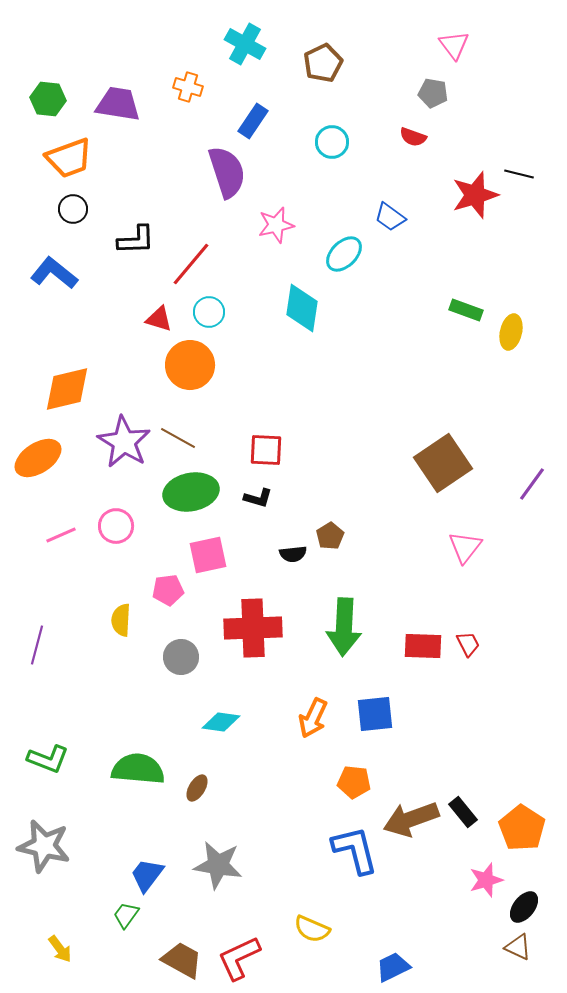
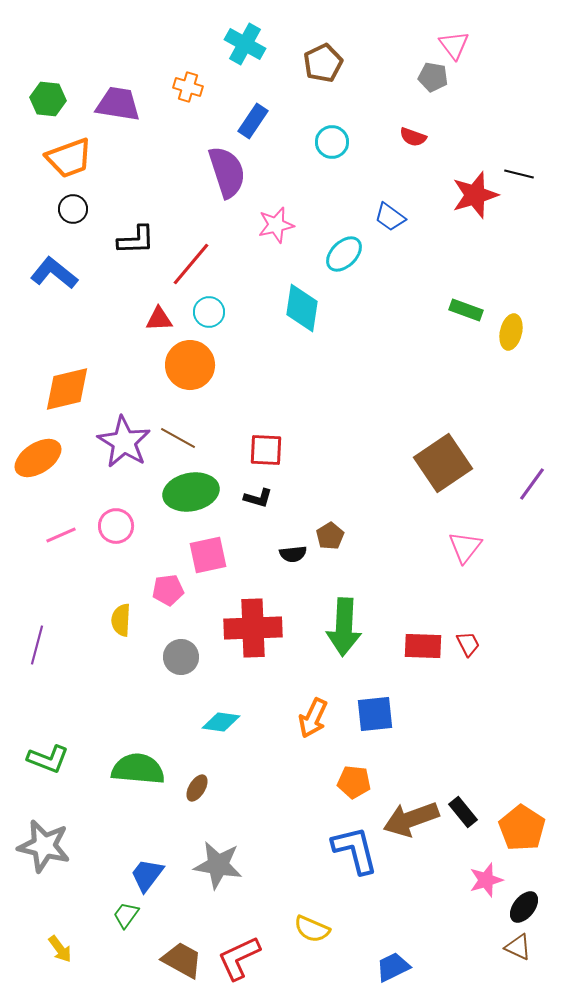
gray pentagon at (433, 93): moved 16 px up
red triangle at (159, 319): rotated 20 degrees counterclockwise
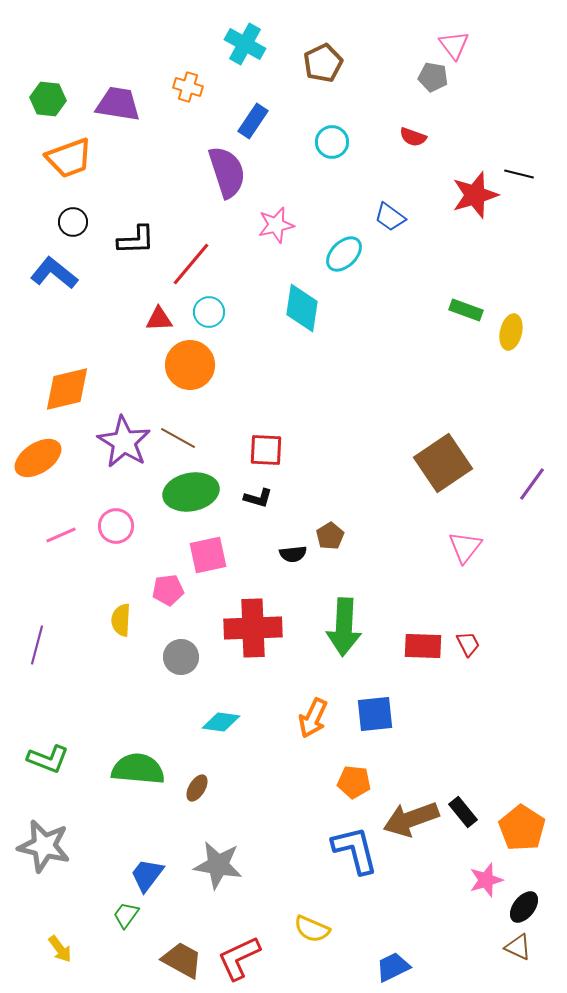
black circle at (73, 209): moved 13 px down
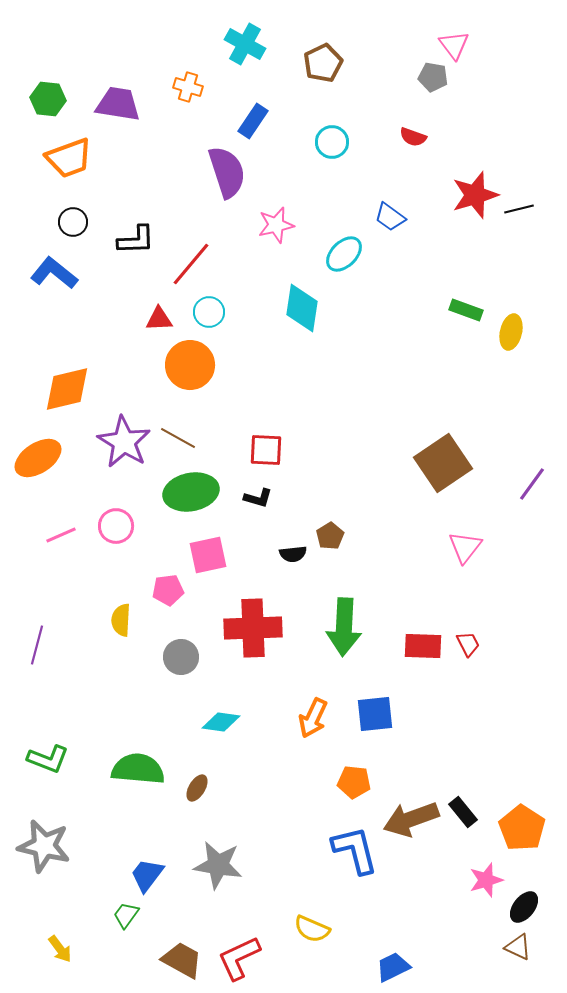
black line at (519, 174): moved 35 px down; rotated 28 degrees counterclockwise
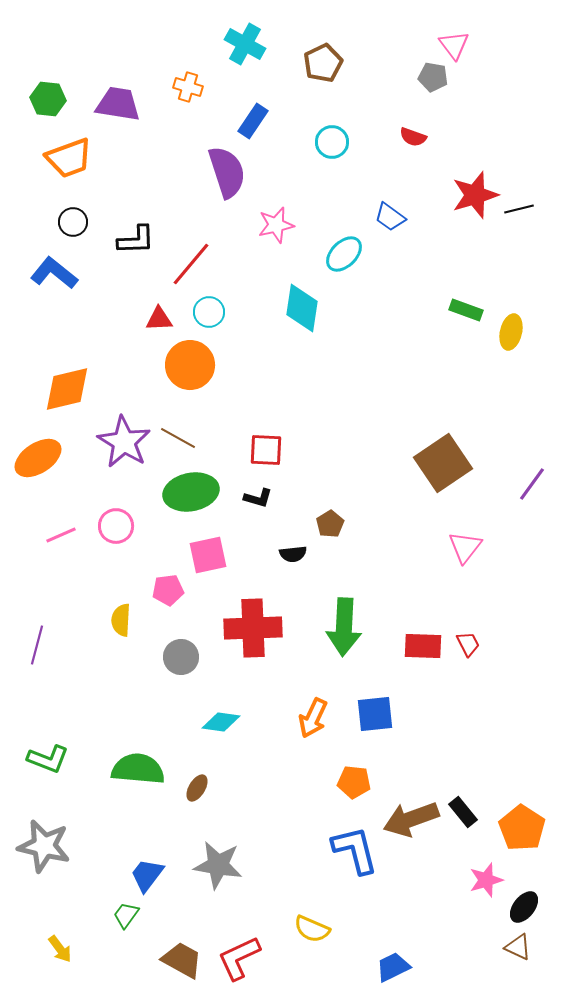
brown pentagon at (330, 536): moved 12 px up
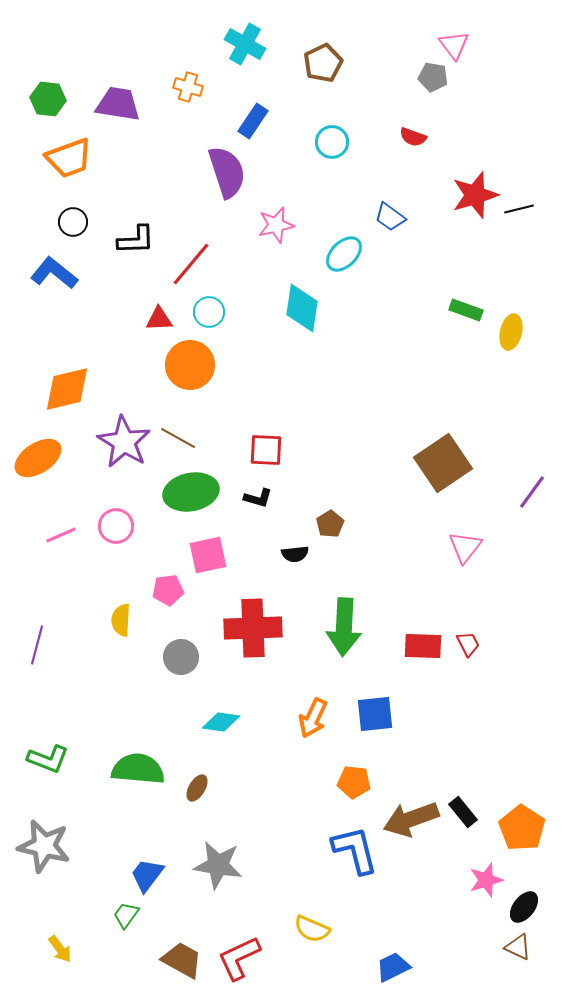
purple line at (532, 484): moved 8 px down
black semicircle at (293, 554): moved 2 px right
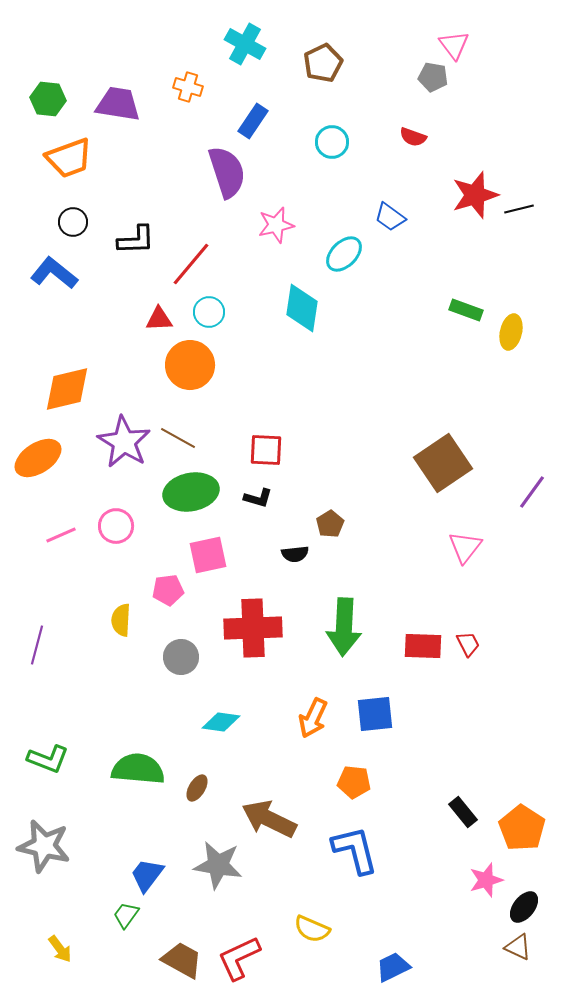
brown arrow at (411, 819): moved 142 px left; rotated 46 degrees clockwise
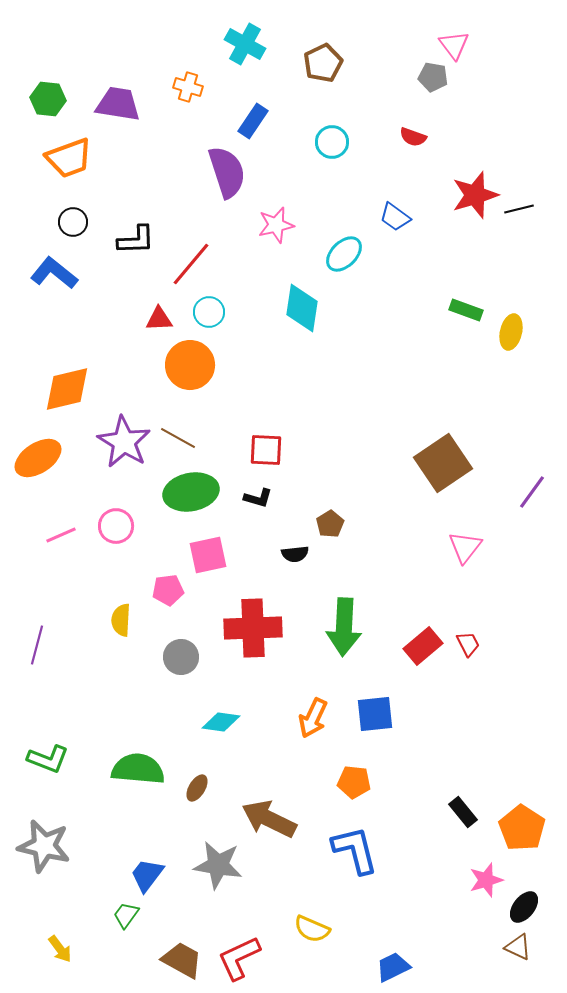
blue trapezoid at (390, 217): moved 5 px right
red rectangle at (423, 646): rotated 42 degrees counterclockwise
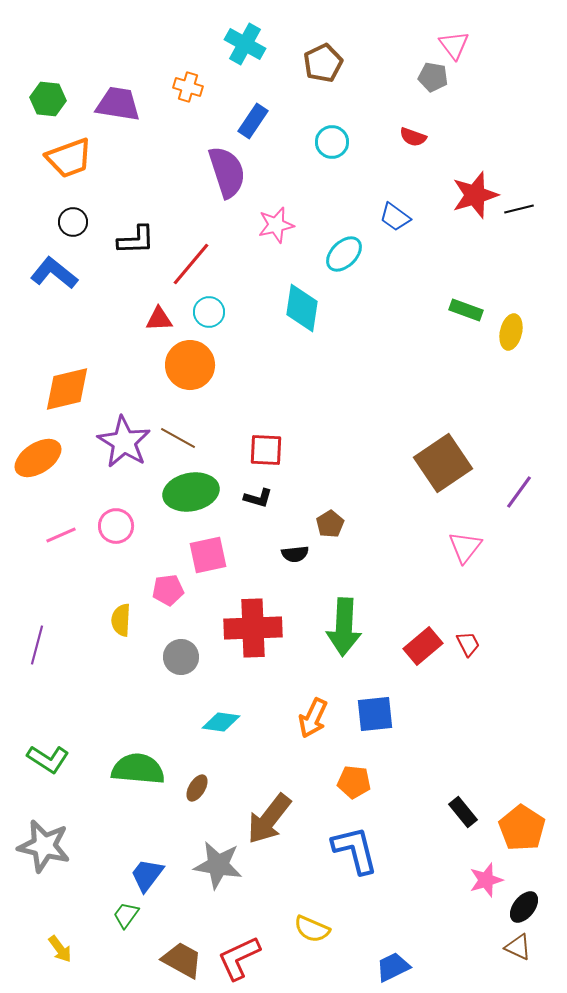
purple line at (532, 492): moved 13 px left
green L-shape at (48, 759): rotated 12 degrees clockwise
brown arrow at (269, 819): rotated 78 degrees counterclockwise
